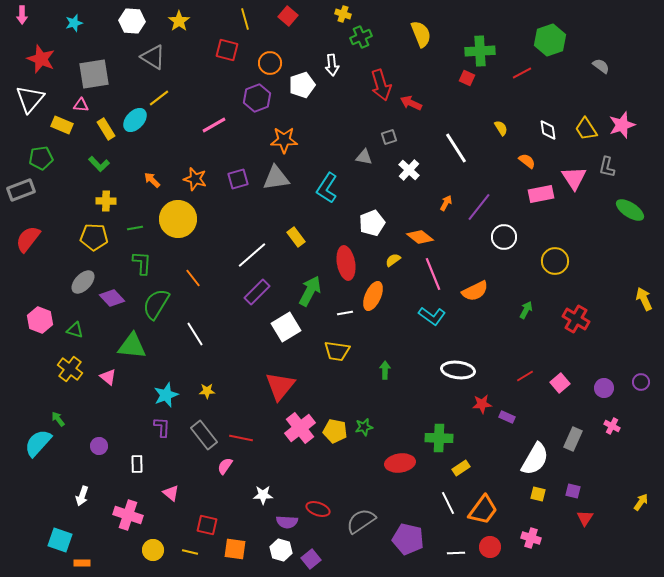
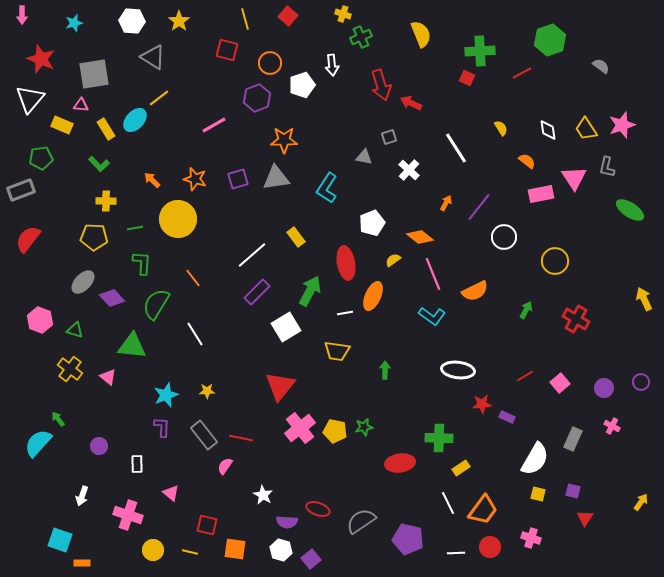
white star at (263, 495): rotated 30 degrees clockwise
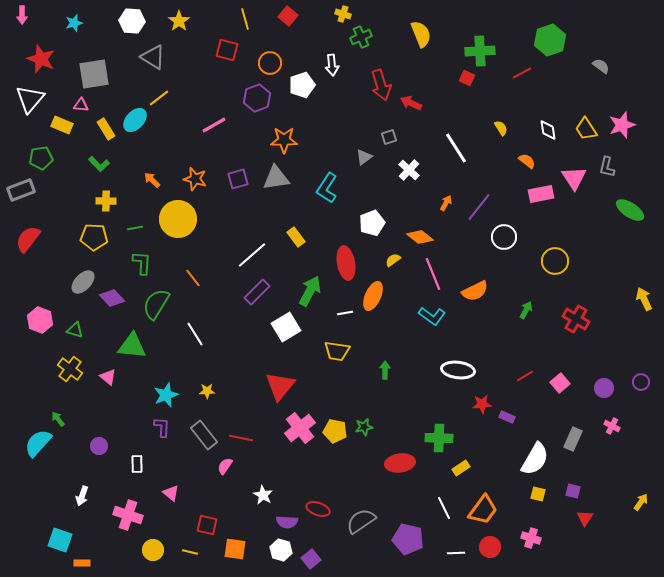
gray triangle at (364, 157): rotated 48 degrees counterclockwise
white line at (448, 503): moved 4 px left, 5 px down
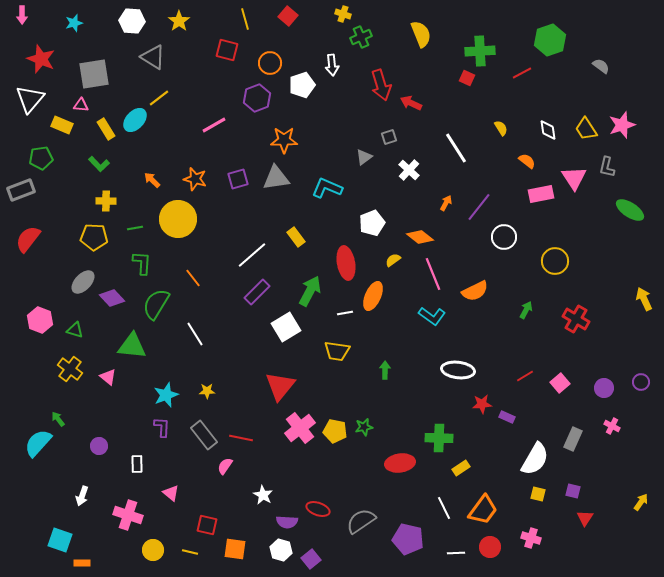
cyan L-shape at (327, 188): rotated 80 degrees clockwise
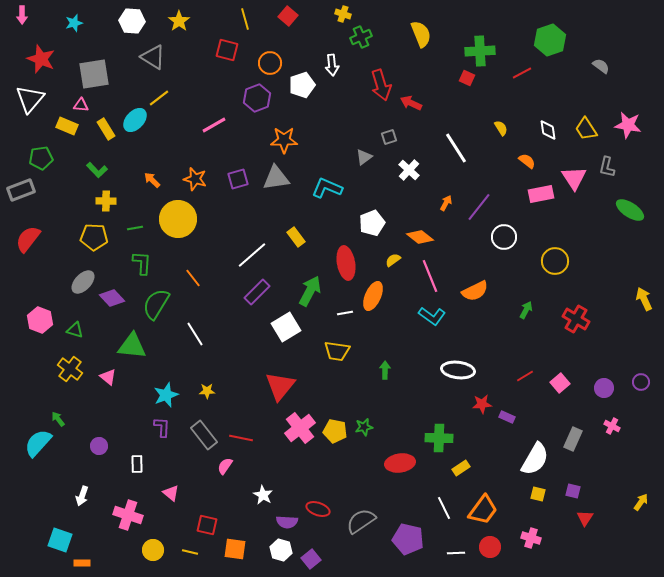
yellow rectangle at (62, 125): moved 5 px right, 1 px down
pink star at (622, 125): moved 6 px right; rotated 28 degrees clockwise
green L-shape at (99, 164): moved 2 px left, 6 px down
pink line at (433, 274): moved 3 px left, 2 px down
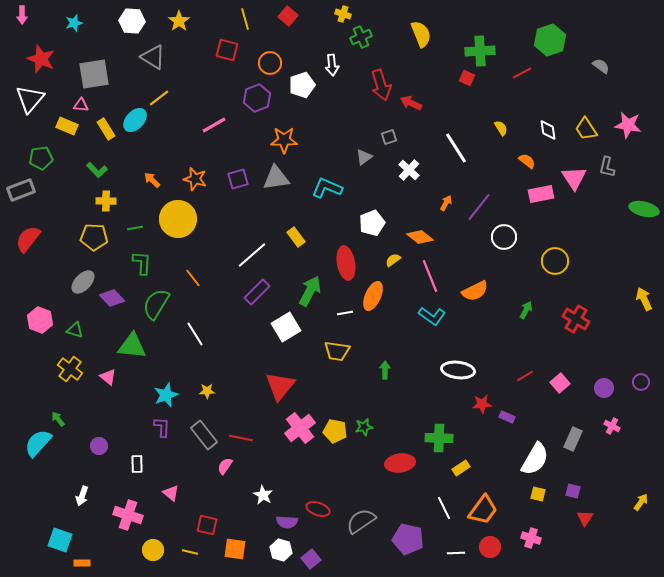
green ellipse at (630, 210): moved 14 px right, 1 px up; rotated 20 degrees counterclockwise
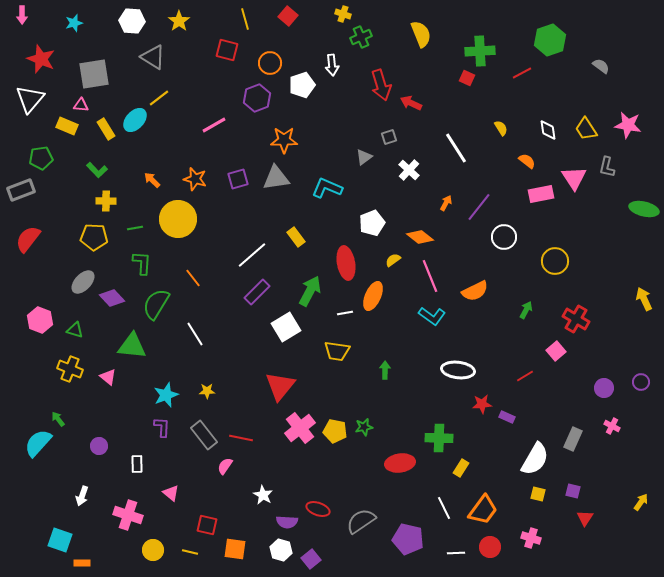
yellow cross at (70, 369): rotated 15 degrees counterclockwise
pink square at (560, 383): moved 4 px left, 32 px up
yellow rectangle at (461, 468): rotated 24 degrees counterclockwise
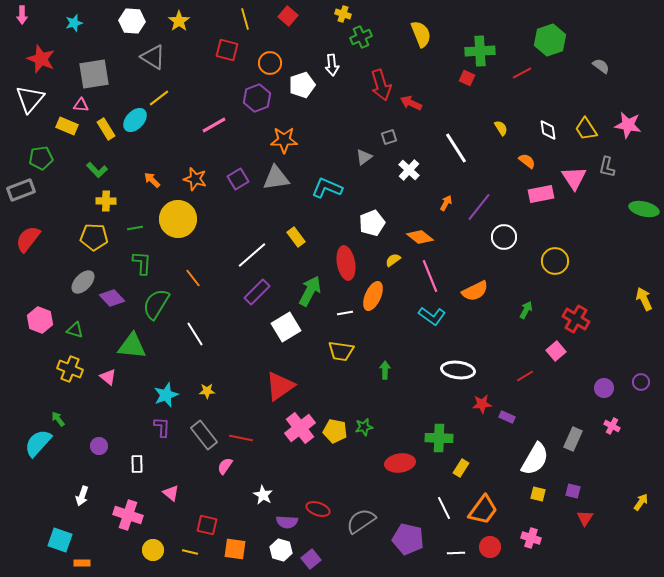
purple square at (238, 179): rotated 15 degrees counterclockwise
yellow trapezoid at (337, 351): moved 4 px right
red triangle at (280, 386): rotated 16 degrees clockwise
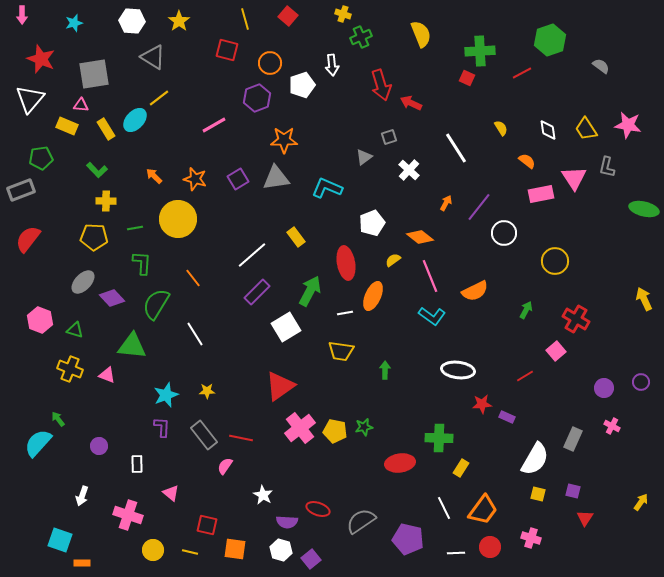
orange arrow at (152, 180): moved 2 px right, 4 px up
white circle at (504, 237): moved 4 px up
pink triangle at (108, 377): moved 1 px left, 2 px up; rotated 18 degrees counterclockwise
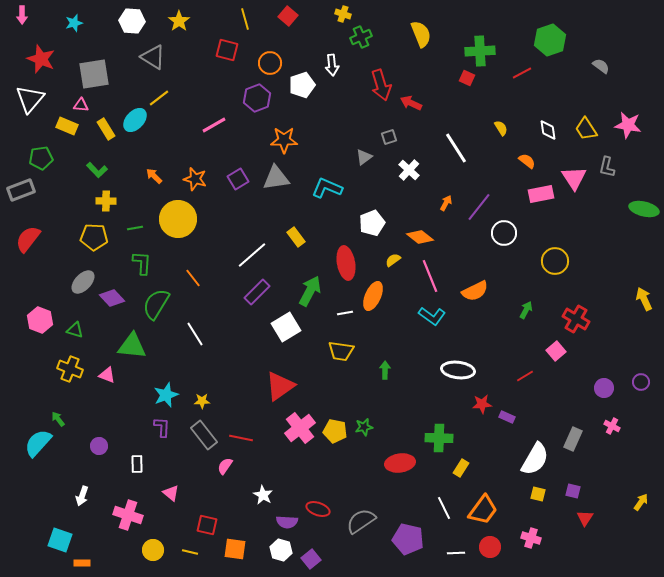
yellow star at (207, 391): moved 5 px left, 10 px down
